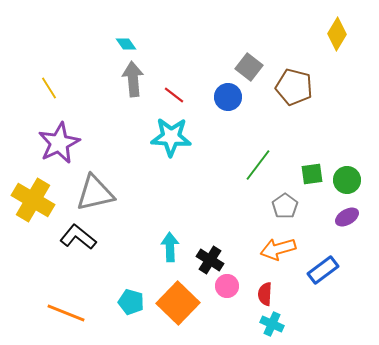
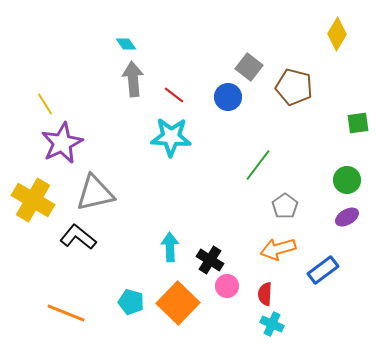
yellow line: moved 4 px left, 16 px down
purple star: moved 3 px right
green square: moved 46 px right, 51 px up
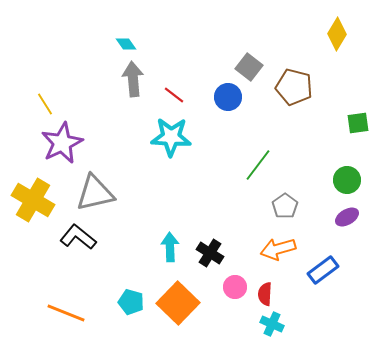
black cross: moved 7 px up
pink circle: moved 8 px right, 1 px down
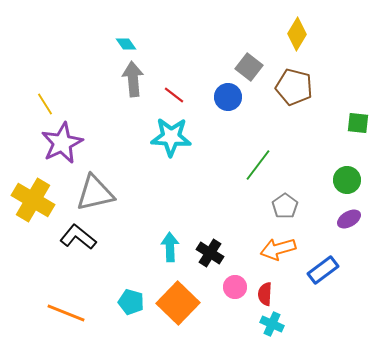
yellow diamond: moved 40 px left
green square: rotated 15 degrees clockwise
purple ellipse: moved 2 px right, 2 px down
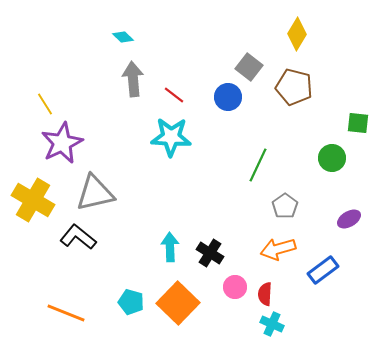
cyan diamond: moved 3 px left, 7 px up; rotated 10 degrees counterclockwise
green line: rotated 12 degrees counterclockwise
green circle: moved 15 px left, 22 px up
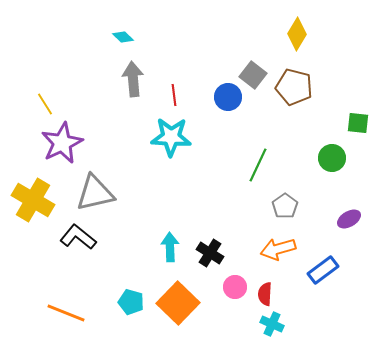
gray square: moved 4 px right, 8 px down
red line: rotated 45 degrees clockwise
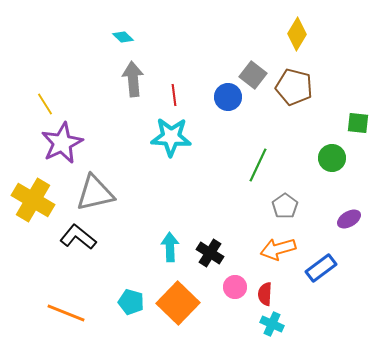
blue rectangle: moved 2 px left, 2 px up
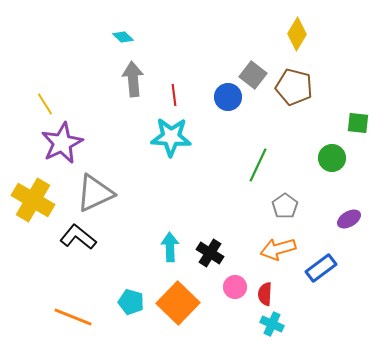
gray triangle: rotated 12 degrees counterclockwise
orange line: moved 7 px right, 4 px down
